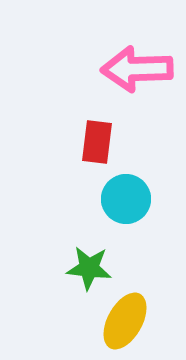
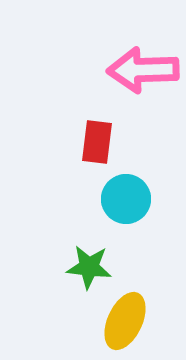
pink arrow: moved 6 px right, 1 px down
green star: moved 1 px up
yellow ellipse: rotated 4 degrees counterclockwise
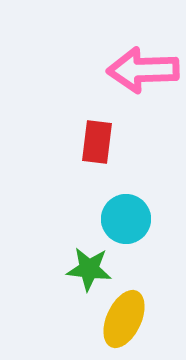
cyan circle: moved 20 px down
green star: moved 2 px down
yellow ellipse: moved 1 px left, 2 px up
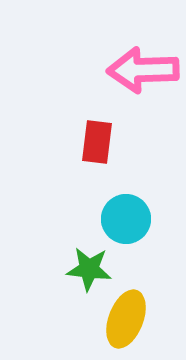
yellow ellipse: moved 2 px right; rotated 4 degrees counterclockwise
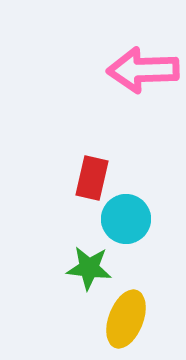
red rectangle: moved 5 px left, 36 px down; rotated 6 degrees clockwise
green star: moved 1 px up
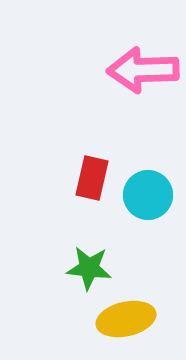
cyan circle: moved 22 px right, 24 px up
yellow ellipse: rotated 56 degrees clockwise
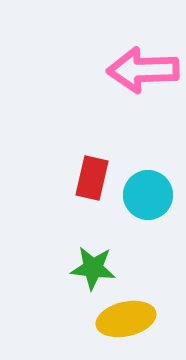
green star: moved 4 px right
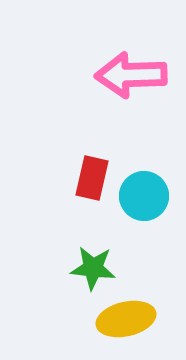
pink arrow: moved 12 px left, 5 px down
cyan circle: moved 4 px left, 1 px down
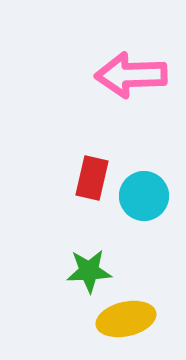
green star: moved 4 px left, 3 px down; rotated 9 degrees counterclockwise
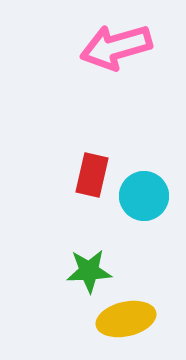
pink arrow: moved 15 px left, 28 px up; rotated 14 degrees counterclockwise
red rectangle: moved 3 px up
